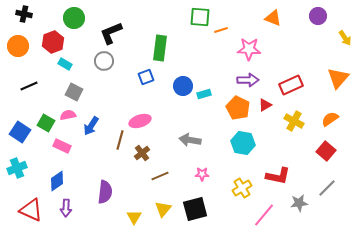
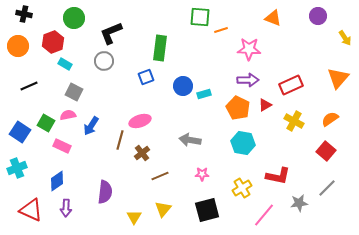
black square at (195, 209): moved 12 px right, 1 px down
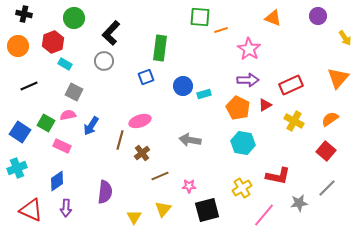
black L-shape at (111, 33): rotated 25 degrees counterclockwise
pink star at (249, 49): rotated 30 degrees clockwise
pink star at (202, 174): moved 13 px left, 12 px down
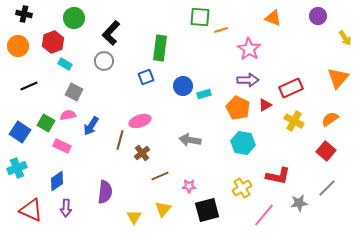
red rectangle at (291, 85): moved 3 px down
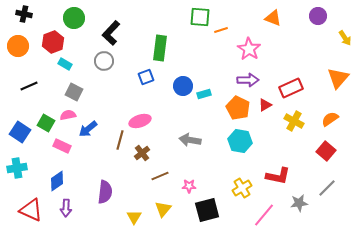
blue arrow at (91, 126): moved 3 px left, 3 px down; rotated 18 degrees clockwise
cyan hexagon at (243, 143): moved 3 px left, 2 px up
cyan cross at (17, 168): rotated 12 degrees clockwise
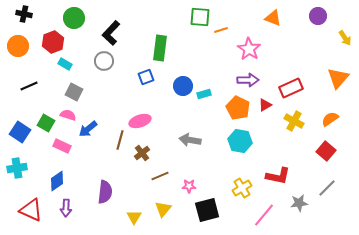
pink semicircle at (68, 115): rotated 28 degrees clockwise
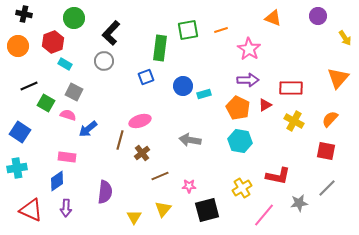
green square at (200, 17): moved 12 px left, 13 px down; rotated 15 degrees counterclockwise
red rectangle at (291, 88): rotated 25 degrees clockwise
orange semicircle at (330, 119): rotated 12 degrees counterclockwise
green square at (46, 123): moved 20 px up
pink rectangle at (62, 146): moved 5 px right, 11 px down; rotated 18 degrees counterclockwise
red square at (326, 151): rotated 30 degrees counterclockwise
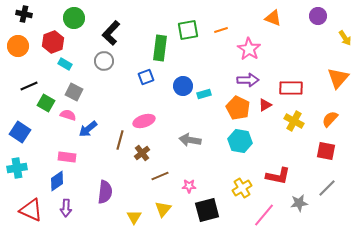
pink ellipse at (140, 121): moved 4 px right
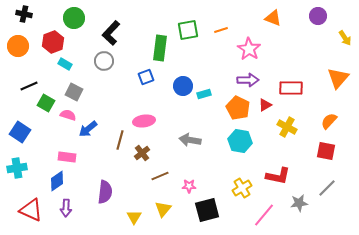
orange semicircle at (330, 119): moved 1 px left, 2 px down
pink ellipse at (144, 121): rotated 10 degrees clockwise
yellow cross at (294, 121): moved 7 px left, 6 px down
